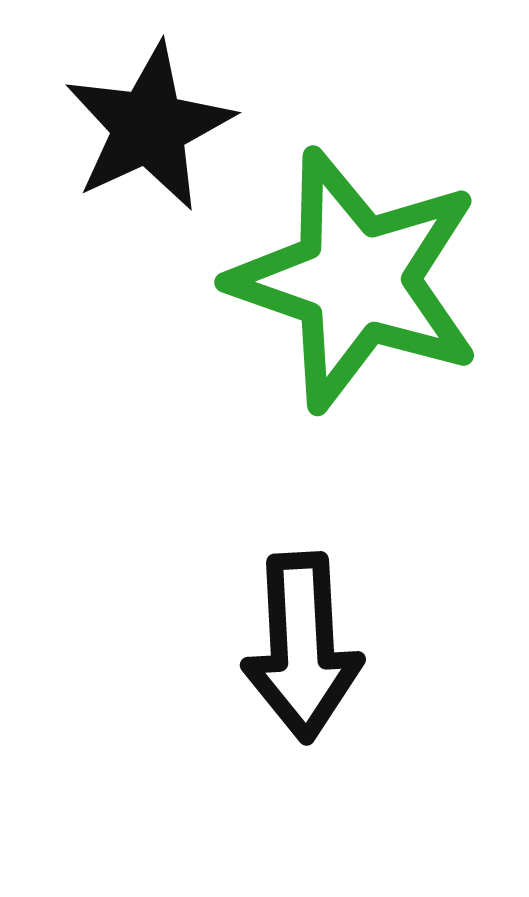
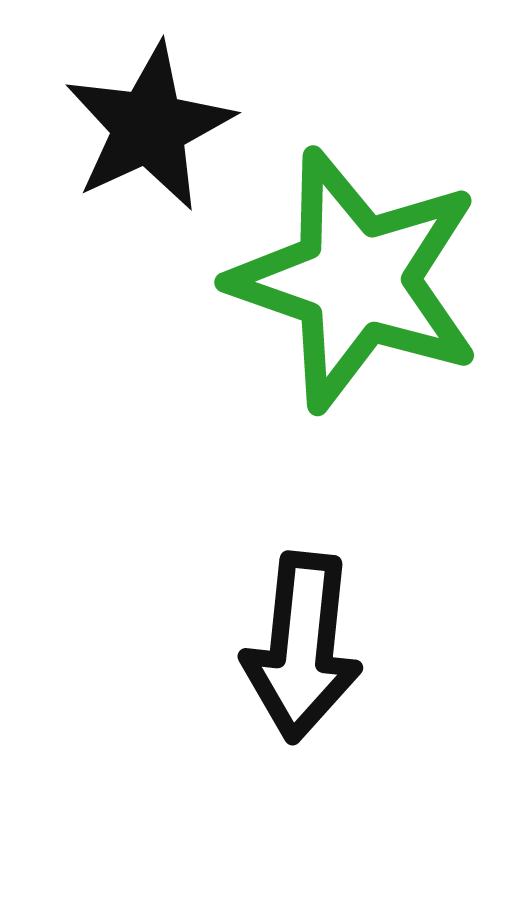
black arrow: rotated 9 degrees clockwise
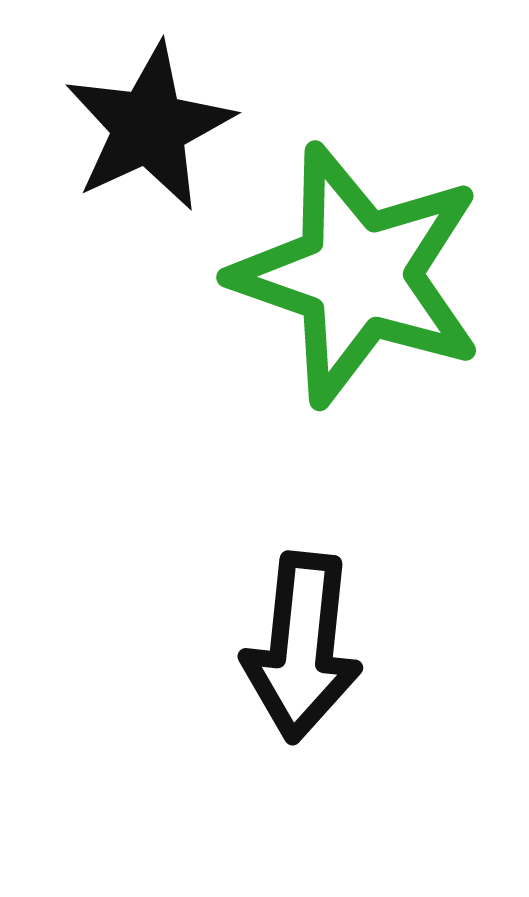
green star: moved 2 px right, 5 px up
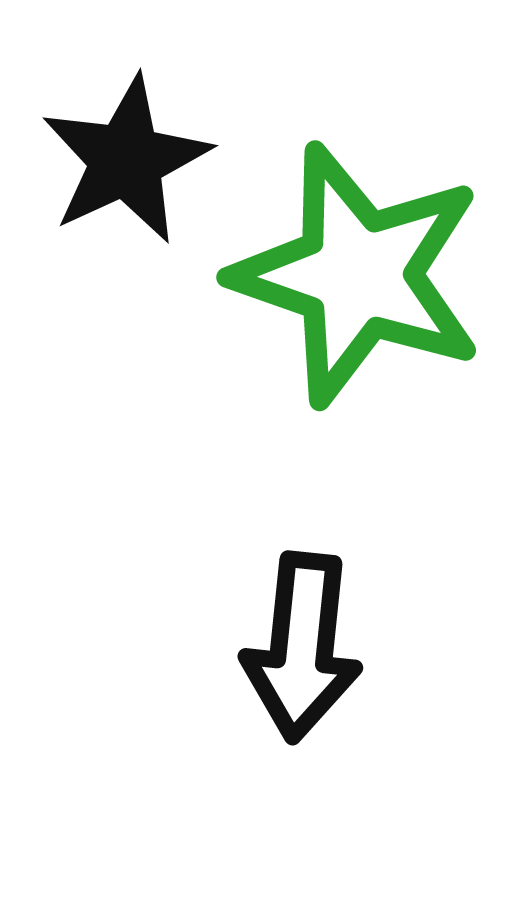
black star: moved 23 px left, 33 px down
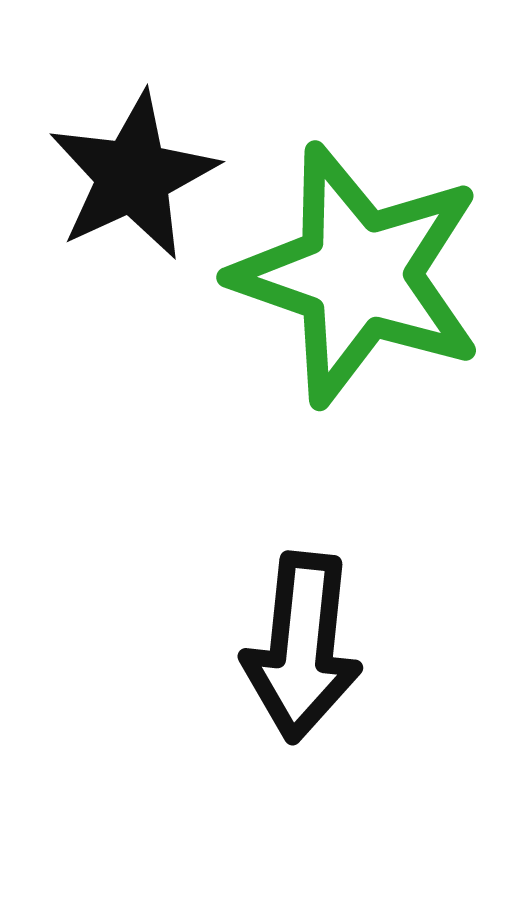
black star: moved 7 px right, 16 px down
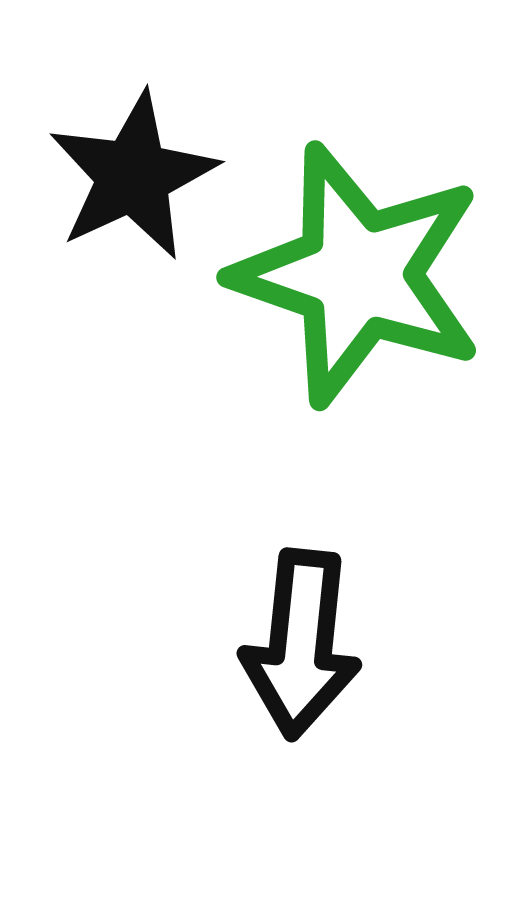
black arrow: moved 1 px left, 3 px up
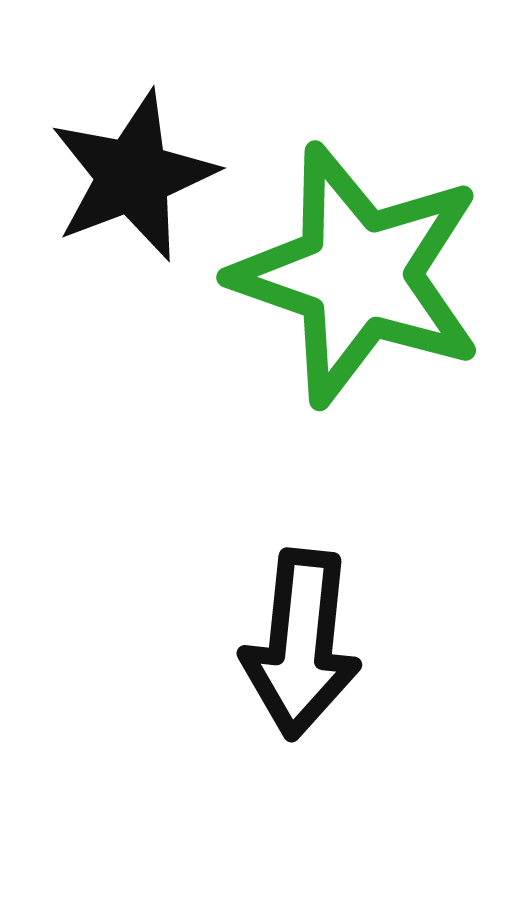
black star: rotated 4 degrees clockwise
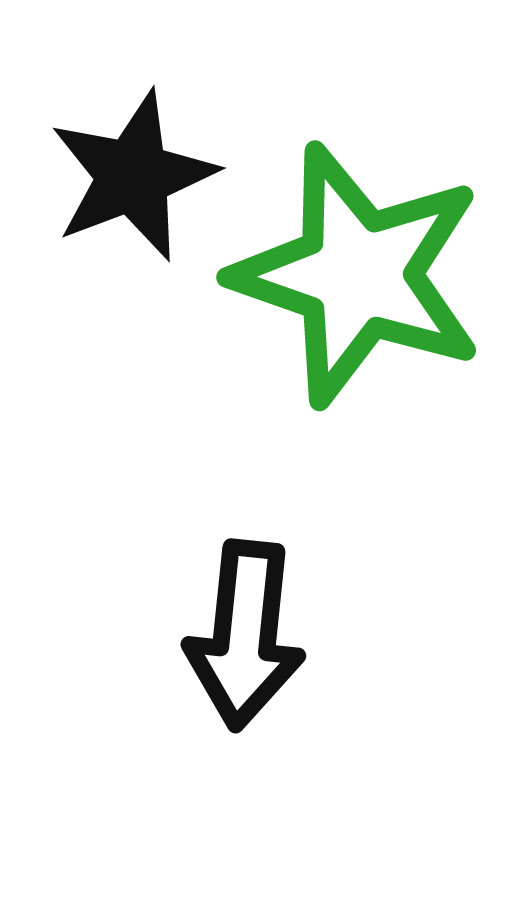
black arrow: moved 56 px left, 9 px up
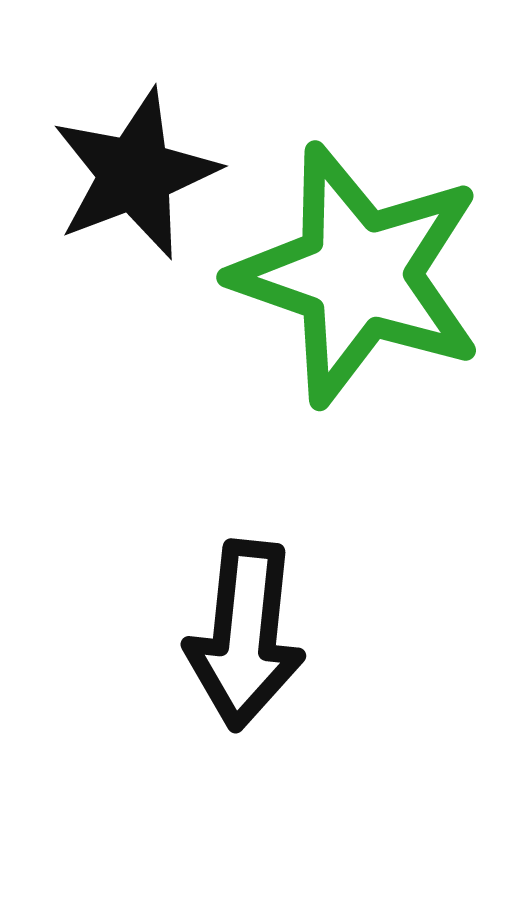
black star: moved 2 px right, 2 px up
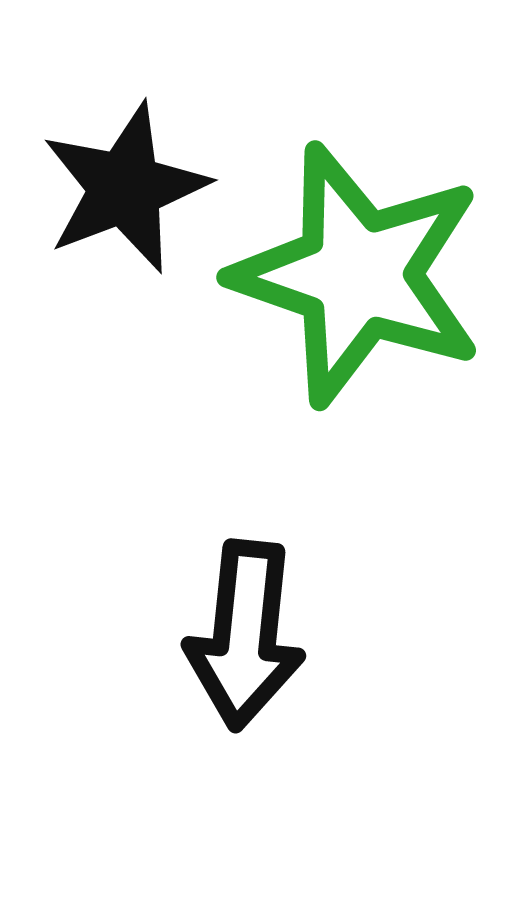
black star: moved 10 px left, 14 px down
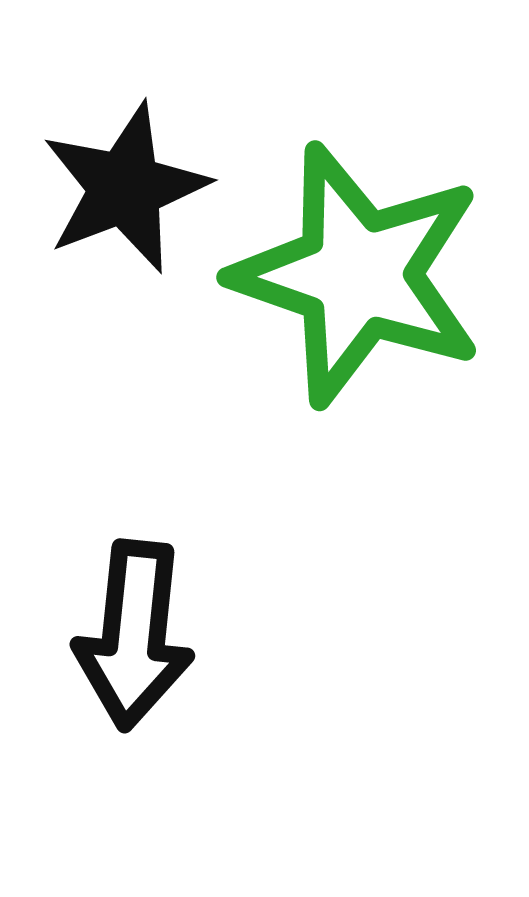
black arrow: moved 111 px left
